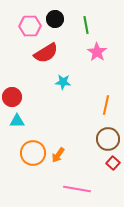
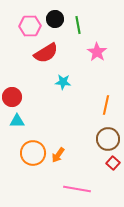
green line: moved 8 px left
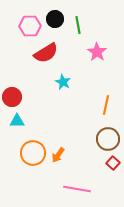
cyan star: rotated 21 degrees clockwise
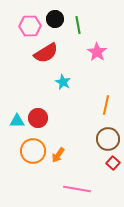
red circle: moved 26 px right, 21 px down
orange circle: moved 2 px up
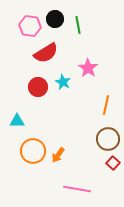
pink hexagon: rotated 10 degrees clockwise
pink star: moved 9 px left, 16 px down
red circle: moved 31 px up
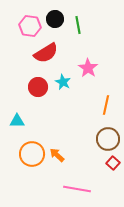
orange circle: moved 1 px left, 3 px down
orange arrow: moved 1 px left; rotated 98 degrees clockwise
